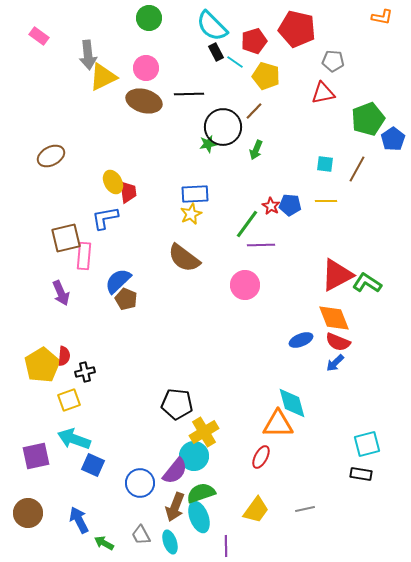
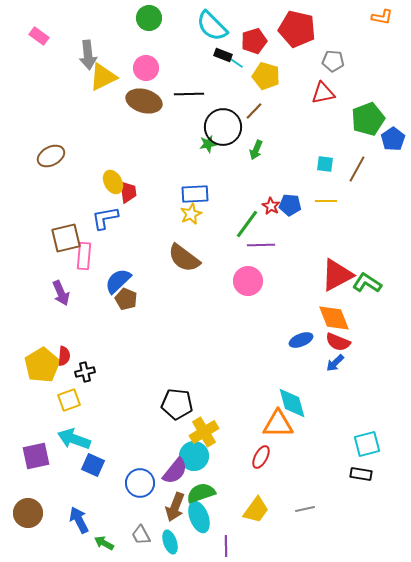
black rectangle at (216, 52): moved 7 px right, 3 px down; rotated 42 degrees counterclockwise
pink circle at (245, 285): moved 3 px right, 4 px up
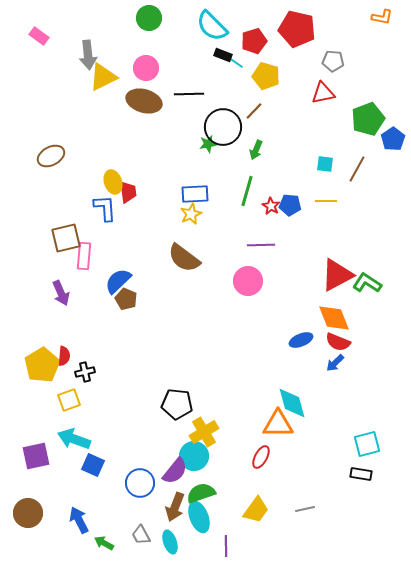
yellow ellipse at (113, 182): rotated 10 degrees clockwise
blue L-shape at (105, 218): moved 10 px up; rotated 96 degrees clockwise
green line at (247, 224): moved 33 px up; rotated 20 degrees counterclockwise
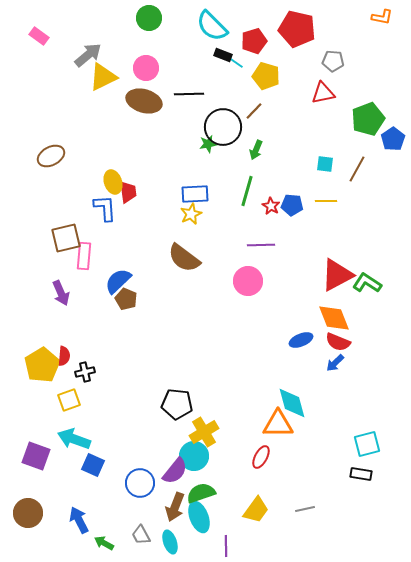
gray arrow at (88, 55): rotated 124 degrees counterclockwise
blue pentagon at (290, 205): moved 2 px right
purple square at (36, 456): rotated 32 degrees clockwise
